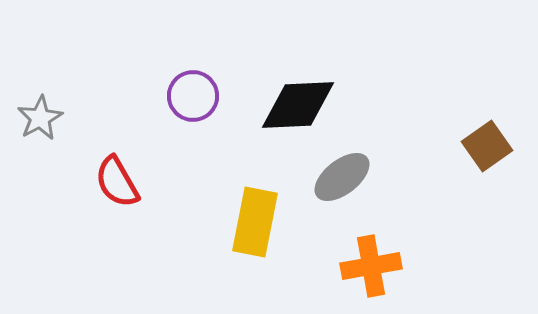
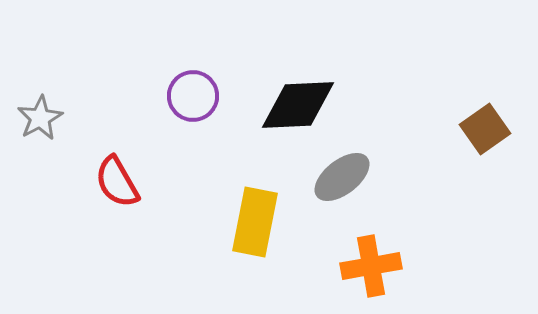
brown square: moved 2 px left, 17 px up
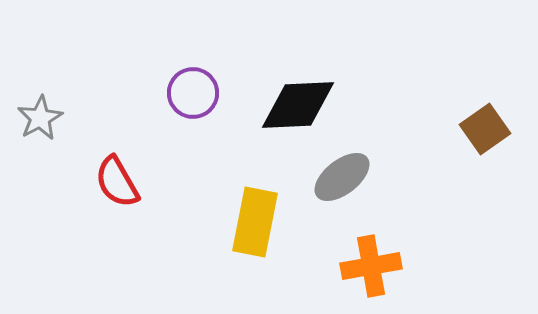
purple circle: moved 3 px up
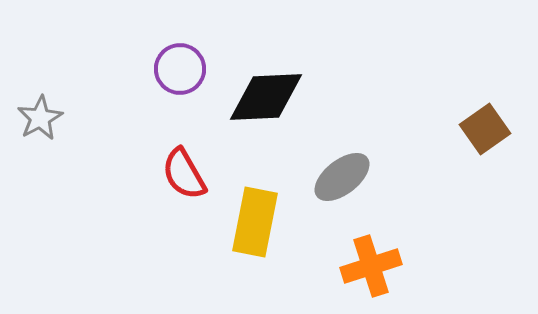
purple circle: moved 13 px left, 24 px up
black diamond: moved 32 px left, 8 px up
red semicircle: moved 67 px right, 8 px up
orange cross: rotated 8 degrees counterclockwise
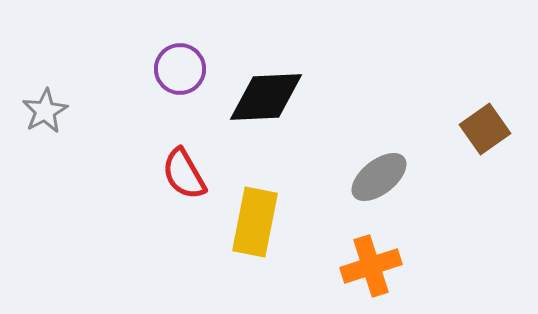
gray star: moved 5 px right, 7 px up
gray ellipse: moved 37 px right
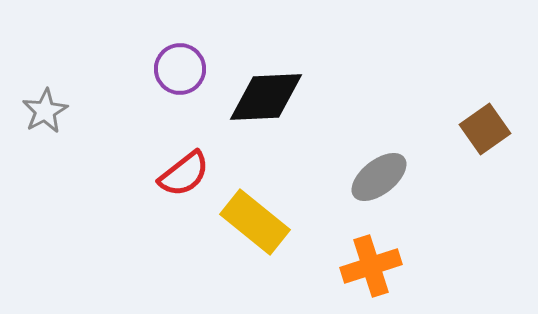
red semicircle: rotated 98 degrees counterclockwise
yellow rectangle: rotated 62 degrees counterclockwise
